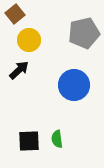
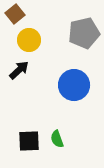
green semicircle: rotated 12 degrees counterclockwise
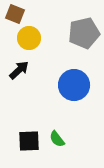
brown square: rotated 30 degrees counterclockwise
yellow circle: moved 2 px up
green semicircle: rotated 18 degrees counterclockwise
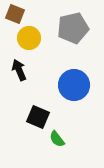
gray pentagon: moved 11 px left, 5 px up
black arrow: rotated 70 degrees counterclockwise
black square: moved 9 px right, 24 px up; rotated 25 degrees clockwise
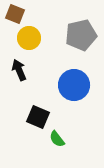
gray pentagon: moved 8 px right, 7 px down
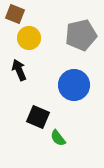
green semicircle: moved 1 px right, 1 px up
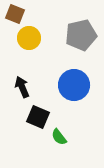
black arrow: moved 3 px right, 17 px down
green semicircle: moved 1 px right, 1 px up
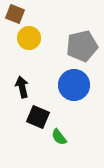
gray pentagon: moved 1 px right, 11 px down
black arrow: rotated 10 degrees clockwise
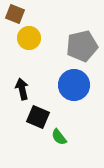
black arrow: moved 2 px down
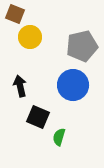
yellow circle: moved 1 px right, 1 px up
blue circle: moved 1 px left
black arrow: moved 2 px left, 3 px up
green semicircle: rotated 54 degrees clockwise
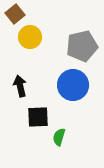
brown square: rotated 30 degrees clockwise
black square: rotated 25 degrees counterclockwise
